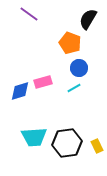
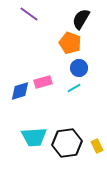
black semicircle: moved 7 px left
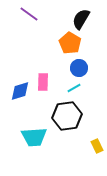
orange pentagon: rotated 10 degrees clockwise
pink rectangle: rotated 72 degrees counterclockwise
black hexagon: moved 27 px up
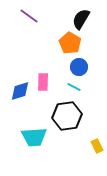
purple line: moved 2 px down
blue circle: moved 1 px up
cyan line: moved 1 px up; rotated 56 degrees clockwise
